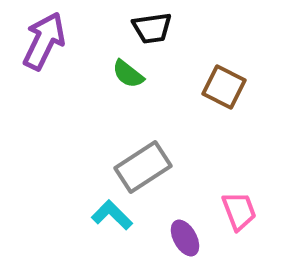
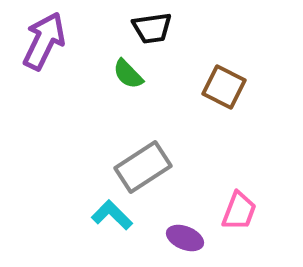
green semicircle: rotated 8 degrees clockwise
pink trapezoid: rotated 42 degrees clockwise
purple ellipse: rotated 39 degrees counterclockwise
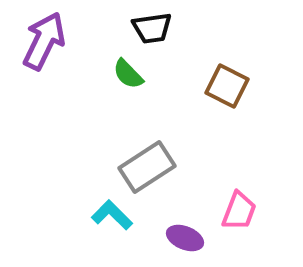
brown square: moved 3 px right, 1 px up
gray rectangle: moved 4 px right
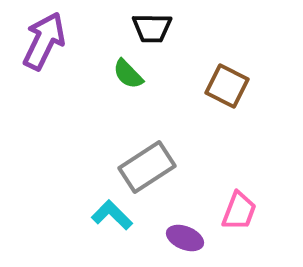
black trapezoid: rotated 9 degrees clockwise
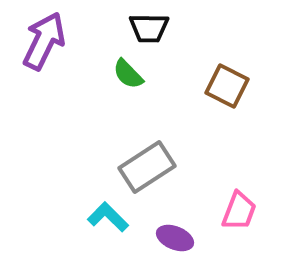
black trapezoid: moved 3 px left
cyan L-shape: moved 4 px left, 2 px down
purple ellipse: moved 10 px left
